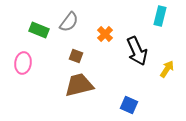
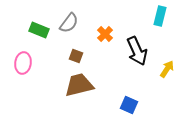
gray semicircle: moved 1 px down
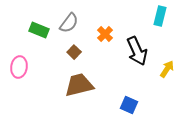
brown square: moved 2 px left, 4 px up; rotated 24 degrees clockwise
pink ellipse: moved 4 px left, 4 px down
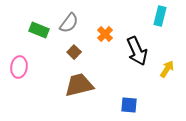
blue square: rotated 18 degrees counterclockwise
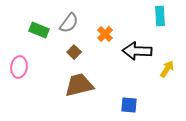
cyan rectangle: rotated 18 degrees counterclockwise
black arrow: rotated 116 degrees clockwise
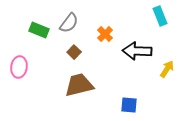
cyan rectangle: rotated 18 degrees counterclockwise
